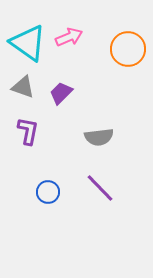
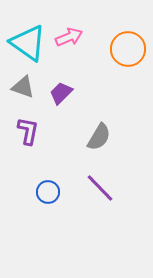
gray semicircle: rotated 52 degrees counterclockwise
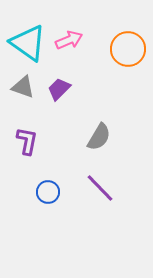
pink arrow: moved 3 px down
purple trapezoid: moved 2 px left, 4 px up
purple L-shape: moved 1 px left, 10 px down
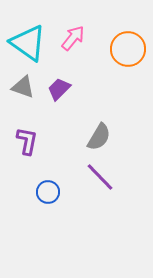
pink arrow: moved 4 px right, 2 px up; rotated 28 degrees counterclockwise
purple line: moved 11 px up
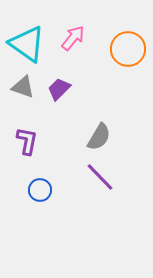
cyan triangle: moved 1 px left, 1 px down
blue circle: moved 8 px left, 2 px up
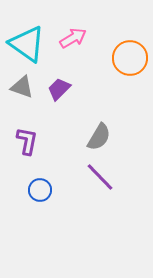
pink arrow: rotated 20 degrees clockwise
orange circle: moved 2 px right, 9 px down
gray triangle: moved 1 px left
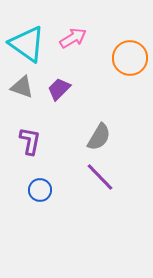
purple L-shape: moved 3 px right
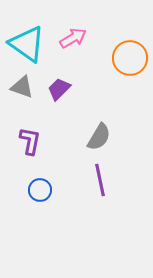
purple line: moved 3 px down; rotated 32 degrees clockwise
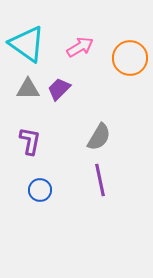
pink arrow: moved 7 px right, 9 px down
gray triangle: moved 6 px right, 2 px down; rotated 20 degrees counterclockwise
